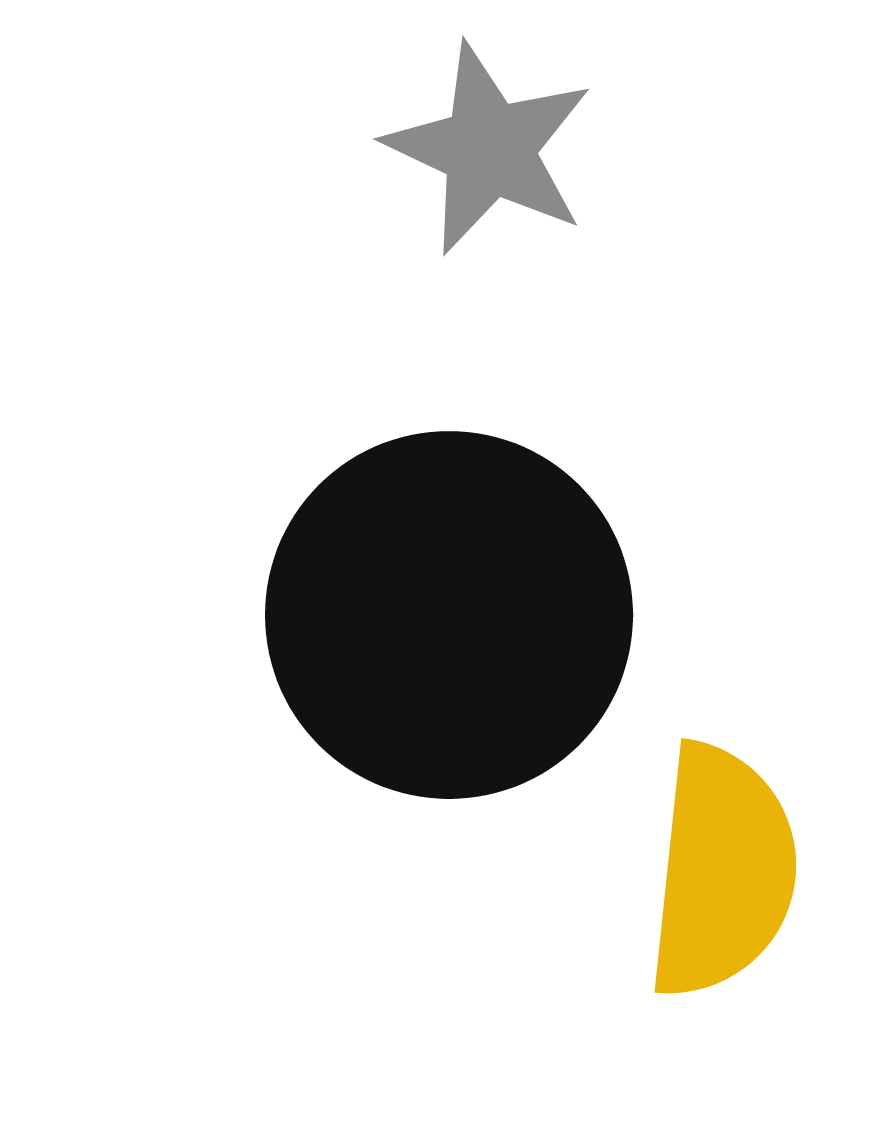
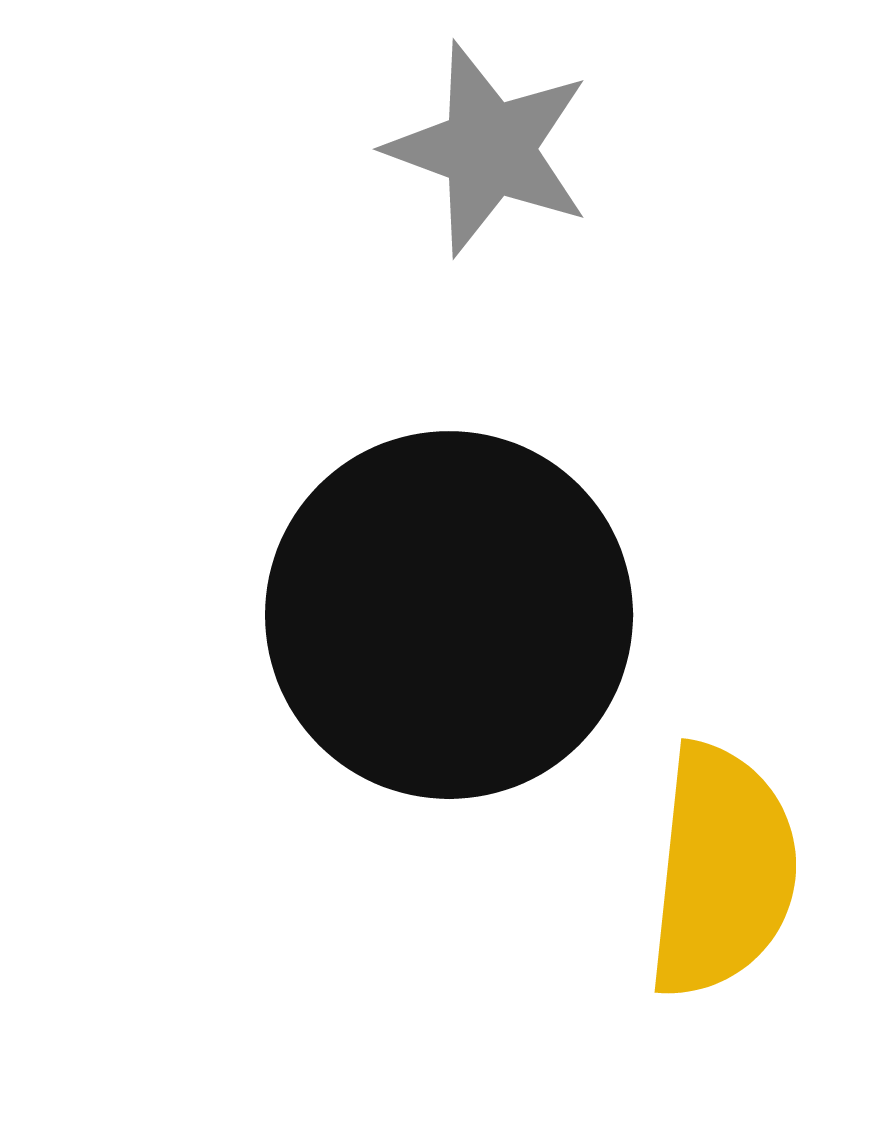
gray star: rotated 5 degrees counterclockwise
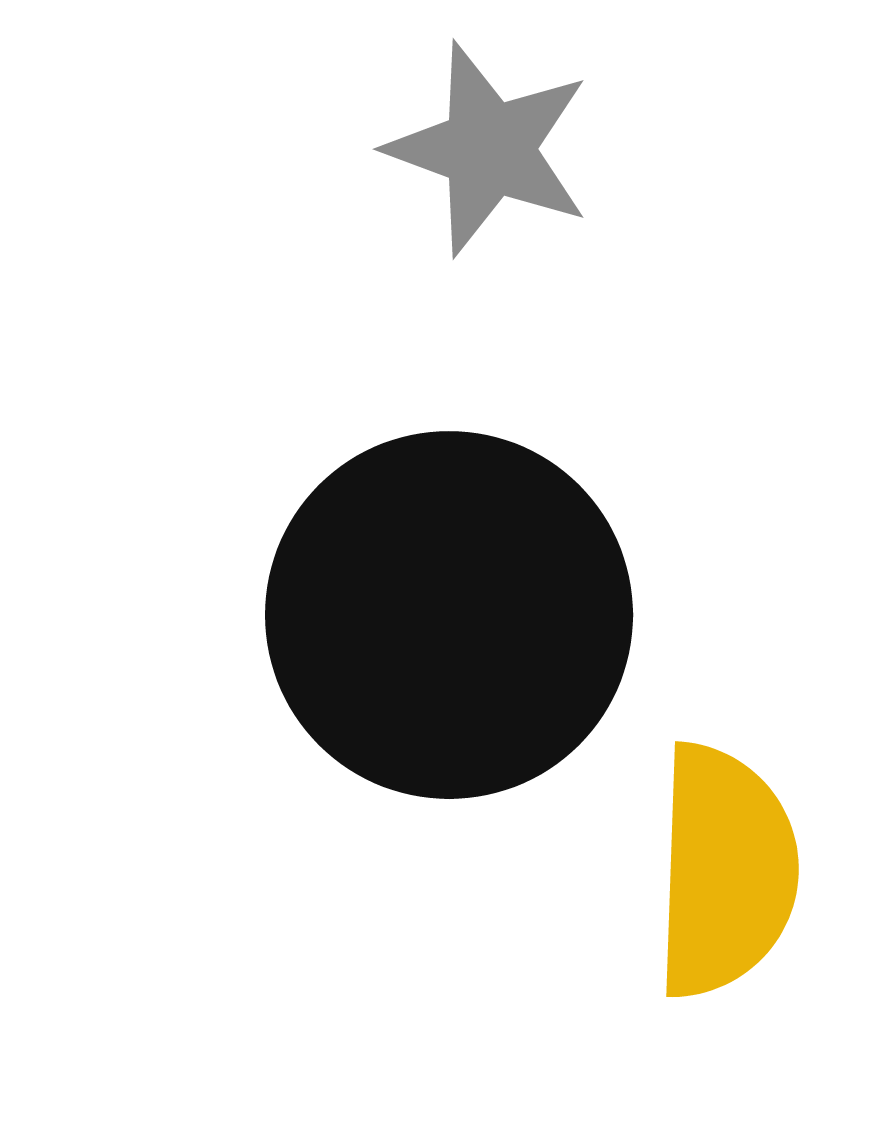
yellow semicircle: moved 3 px right; rotated 4 degrees counterclockwise
